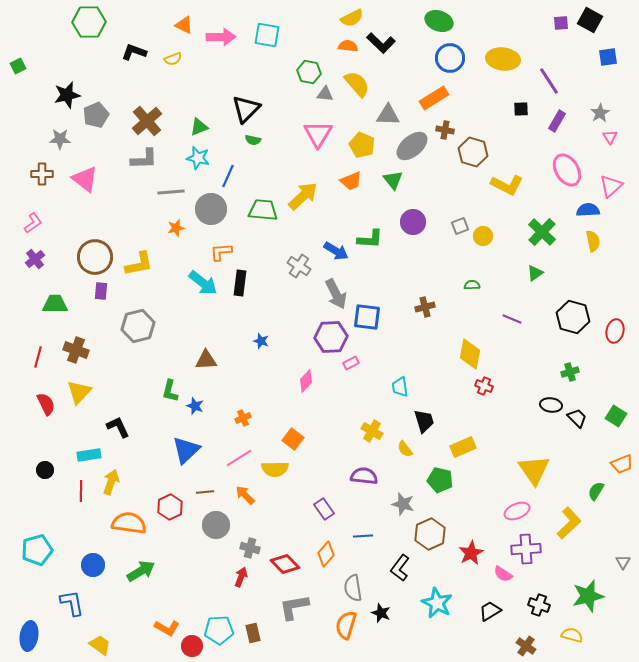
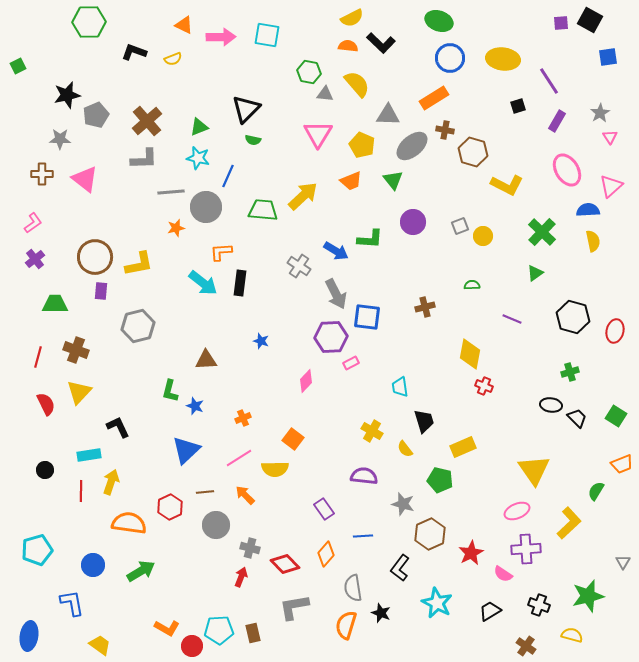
black square at (521, 109): moved 3 px left, 3 px up; rotated 14 degrees counterclockwise
gray circle at (211, 209): moved 5 px left, 2 px up
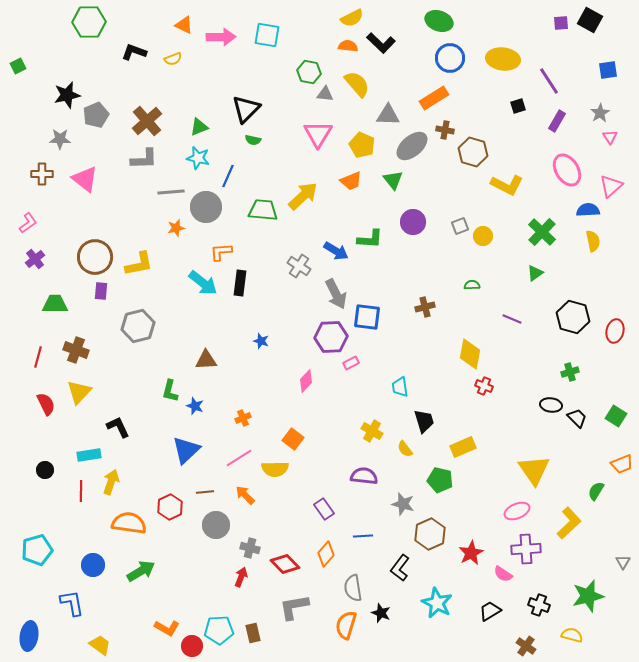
blue square at (608, 57): moved 13 px down
pink L-shape at (33, 223): moved 5 px left
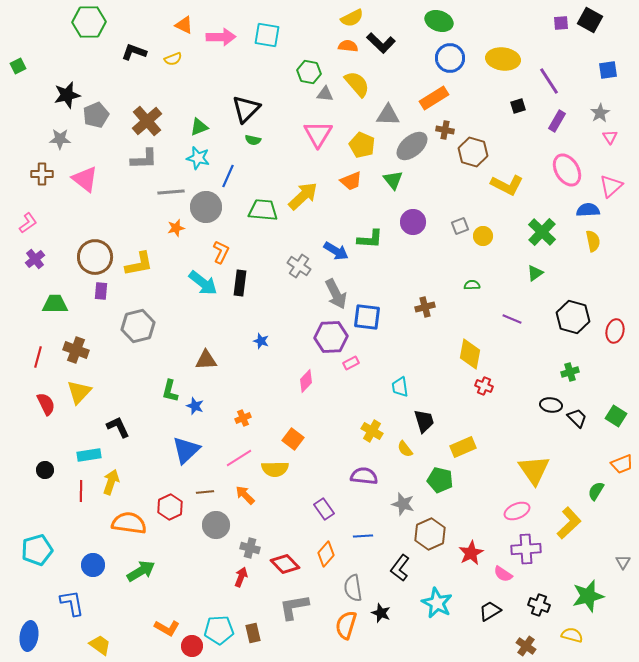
orange L-shape at (221, 252): rotated 120 degrees clockwise
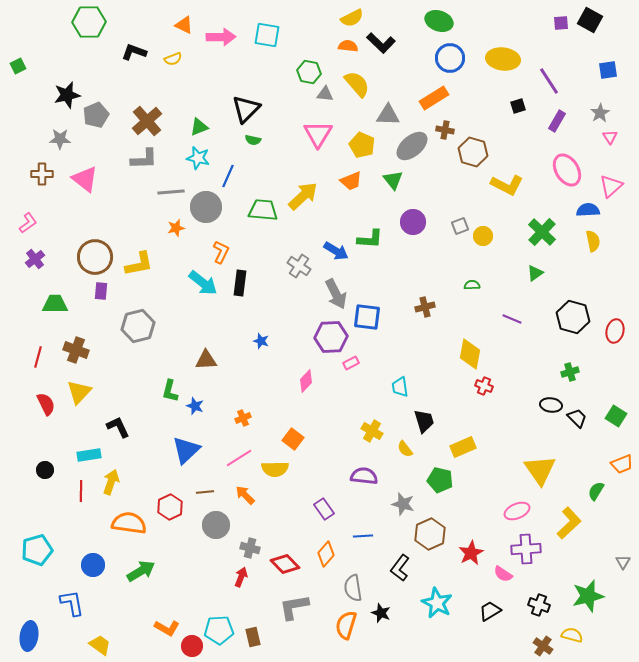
yellow triangle at (534, 470): moved 6 px right
brown rectangle at (253, 633): moved 4 px down
brown cross at (526, 646): moved 17 px right
